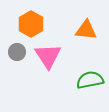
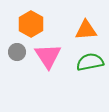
orange triangle: rotated 10 degrees counterclockwise
green semicircle: moved 18 px up
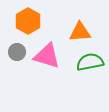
orange hexagon: moved 3 px left, 3 px up
orange triangle: moved 6 px left, 2 px down
pink triangle: moved 1 px left; rotated 40 degrees counterclockwise
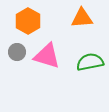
orange triangle: moved 2 px right, 14 px up
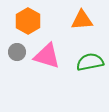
orange triangle: moved 2 px down
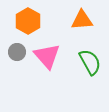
pink triangle: rotated 32 degrees clockwise
green semicircle: rotated 72 degrees clockwise
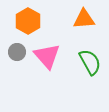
orange triangle: moved 2 px right, 1 px up
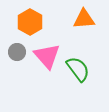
orange hexagon: moved 2 px right, 1 px down
green semicircle: moved 12 px left, 7 px down; rotated 8 degrees counterclockwise
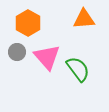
orange hexagon: moved 2 px left, 1 px down
pink triangle: moved 1 px down
